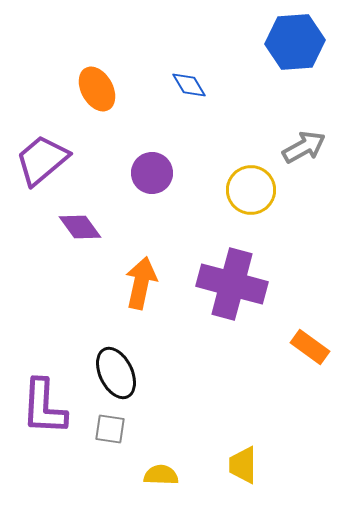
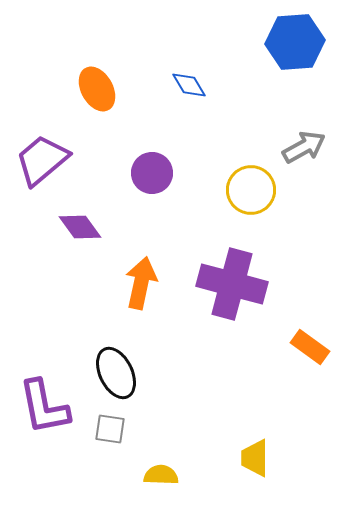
purple L-shape: rotated 14 degrees counterclockwise
yellow trapezoid: moved 12 px right, 7 px up
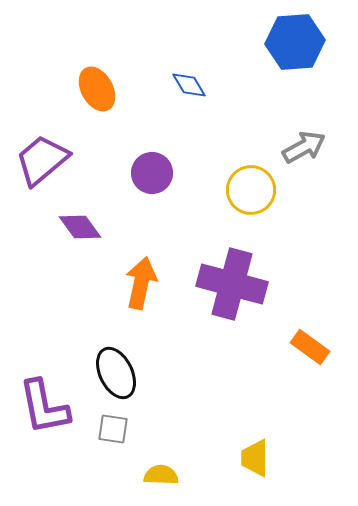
gray square: moved 3 px right
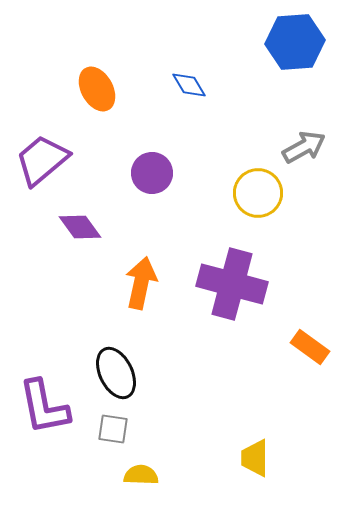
yellow circle: moved 7 px right, 3 px down
yellow semicircle: moved 20 px left
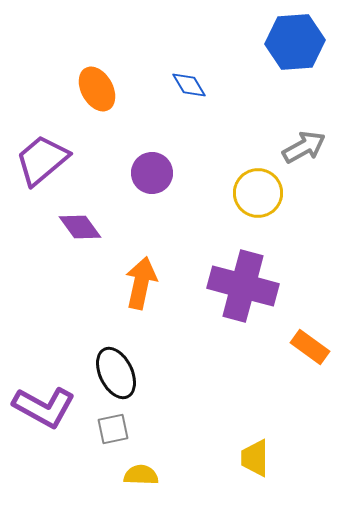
purple cross: moved 11 px right, 2 px down
purple L-shape: rotated 50 degrees counterclockwise
gray square: rotated 20 degrees counterclockwise
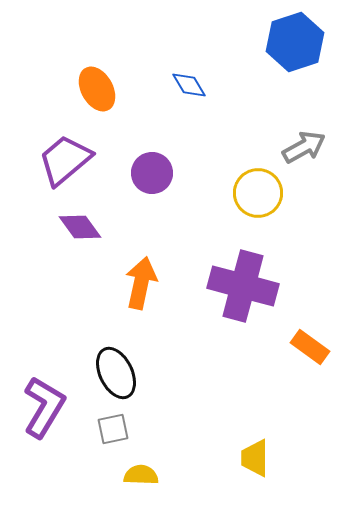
blue hexagon: rotated 14 degrees counterclockwise
purple trapezoid: moved 23 px right
purple L-shape: rotated 88 degrees counterclockwise
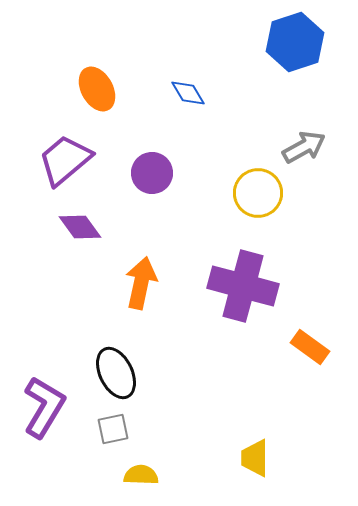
blue diamond: moved 1 px left, 8 px down
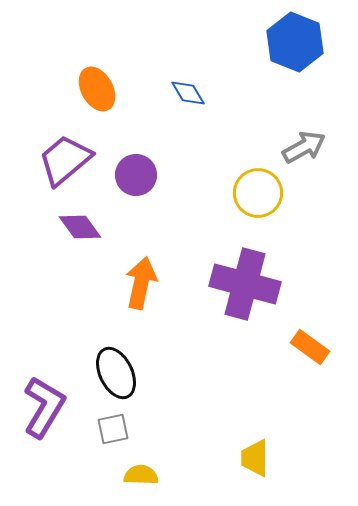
blue hexagon: rotated 20 degrees counterclockwise
purple circle: moved 16 px left, 2 px down
purple cross: moved 2 px right, 2 px up
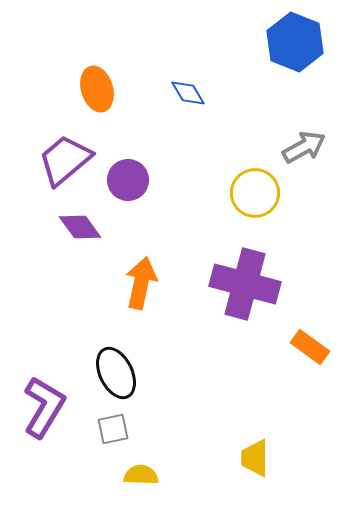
orange ellipse: rotated 12 degrees clockwise
purple circle: moved 8 px left, 5 px down
yellow circle: moved 3 px left
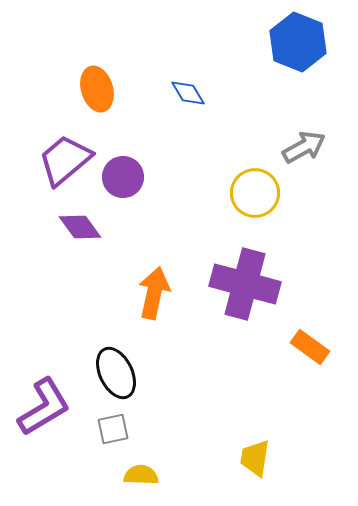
blue hexagon: moved 3 px right
purple circle: moved 5 px left, 3 px up
orange arrow: moved 13 px right, 10 px down
purple L-shape: rotated 28 degrees clockwise
yellow trapezoid: rotated 9 degrees clockwise
